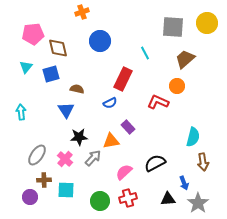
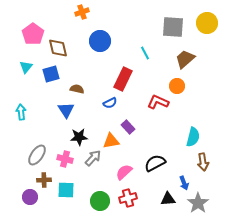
pink pentagon: rotated 30 degrees counterclockwise
pink cross: rotated 28 degrees counterclockwise
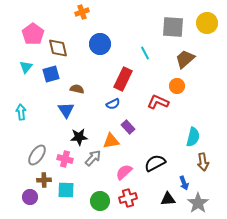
blue circle: moved 3 px down
blue semicircle: moved 3 px right, 1 px down
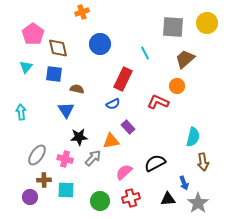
blue square: moved 3 px right; rotated 24 degrees clockwise
red cross: moved 3 px right
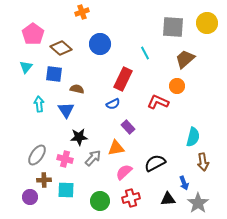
brown diamond: moved 3 px right; rotated 35 degrees counterclockwise
cyan arrow: moved 18 px right, 8 px up
orange triangle: moved 5 px right, 7 px down
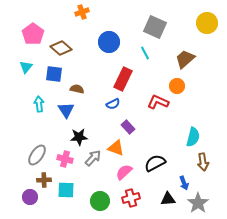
gray square: moved 18 px left; rotated 20 degrees clockwise
blue circle: moved 9 px right, 2 px up
orange triangle: rotated 30 degrees clockwise
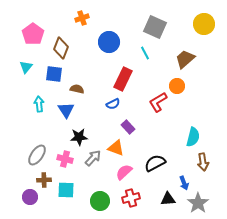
orange cross: moved 6 px down
yellow circle: moved 3 px left, 1 px down
brown diamond: rotated 70 degrees clockwise
red L-shape: rotated 55 degrees counterclockwise
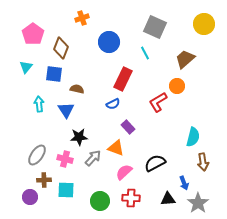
red cross: rotated 18 degrees clockwise
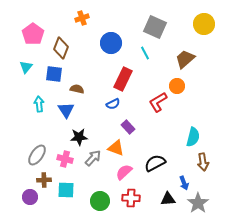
blue circle: moved 2 px right, 1 px down
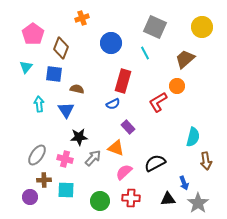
yellow circle: moved 2 px left, 3 px down
red rectangle: moved 2 px down; rotated 10 degrees counterclockwise
brown arrow: moved 3 px right, 1 px up
